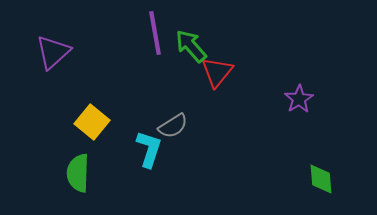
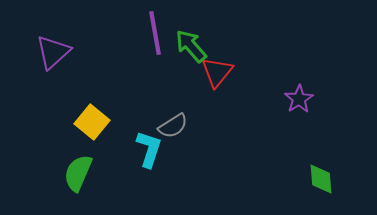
green semicircle: rotated 21 degrees clockwise
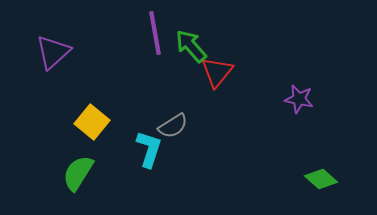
purple star: rotated 28 degrees counterclockwise
green semicircle: rotated 9 degrees clockwise
green diamond: rotated 44 degrees counterclockwise
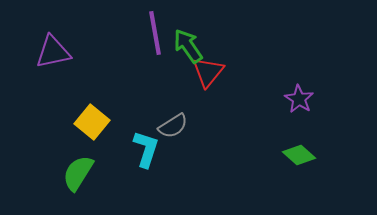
green arrow: moved 3 px left; rotated 6 degrees clockwise
purple triangle: rotated 30 degrees clockwise
red triangle: moved 9 px left
purple star: rotated 20 degrees clockwise
cyan L-shape: moved 3 px left
green diamond: moved 22 px left, 24 px up
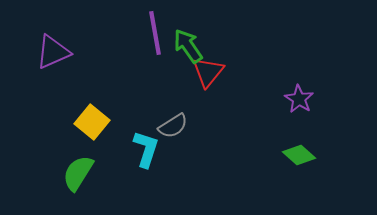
purple triangle: rotated 12 degrees counterclockwise
